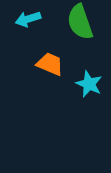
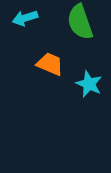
cyan arrow: moved 3 px left, 1 px up
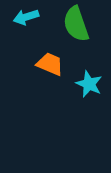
cyan arrow: moved 1 px right, 1 px up
green semicircle: moved 4 px left, 2 px down
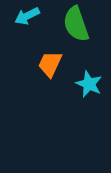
cyan arrow: moved 1 px right, 1 px up; rotated 10 degrees counterclockwise
orange trapezoid: rotated 88 degrees counterclockwise
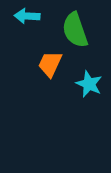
cyan arrow: rotated 30 degrees clockwise
green semicircle: moved 1 px left, 6 px down
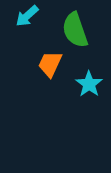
cyan arrow: rotated 45 degrees counterclockwise
cyan star: rotated 12 degrees clockwise
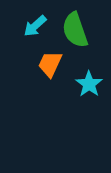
cyan arrow: moved 8 px right, 10 px down
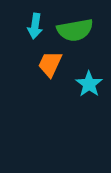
cyan arrow: rotated 40 degrees counterclockwise
green semicircle: rotated 81 degrees counterclockwise
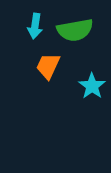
orange trapezoid: moved 2 px left, 2 px down
cyan star: moved 3 px right, 2 px down
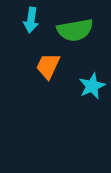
cyan arrow: moved 4 px left, 6 px up
cyan star: rotated 12 degrees clockwise
